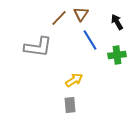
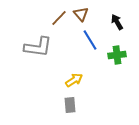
brown triangle: rotated 14 degrees counterclockwise
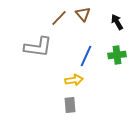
brown triangle: moved 2 px right
blue line: moved 4 px left, 16 px down; rotated 55 degrees clockwise
yellow arrow: rotated 24 degrees clockwise
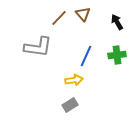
gray rectangle: rotated 63 degrees clockwise
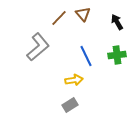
gray L-shape: rotated 48 degrees counterclockwise
blue line: rotated 50 degrees counterclockwise
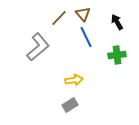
blue line: moved 19 px up
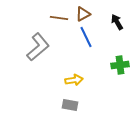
brown triangle: rotated 42 degrees clockwise
brown line: rotated 54 degrees clockwise
green cross: moved 3 px right, 10 px down
gray rectangle: rotated 42 degrees clockwise
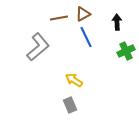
brown line: rotated 18 degrees counterclockwise
black arrow: rotated 28 degrees clockwise
green cross: moved 6 px right, 14 px up; rotated 18 degrees counterclockwise
yellow arrow: rotated 138 degrees counterclockwise
gray rectangle: rotated 56 degrees clockwise
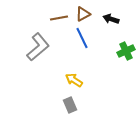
black arrow: moved 6 px left, 3 px up; rotated 70 degrees counterclockwise
blue line: moved 4 px left, 1 px down
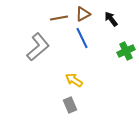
black arrow: rotated 35 degrees clockwise
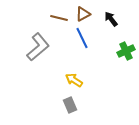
brown line: rotated 24 degrees clockwise
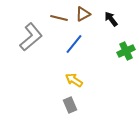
blue line: moved 8 px left, 6 px down; rotated 65 degrees clockwise
gray L-shape: moved 7 px left, 10 px up
